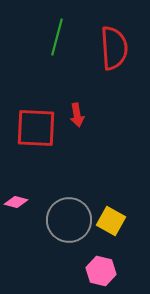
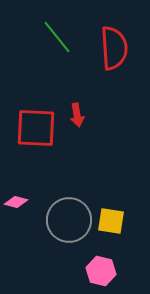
green line: rotated 54 degrees counterclockwise
yellow square: rotated 20 degrees counterclockwise
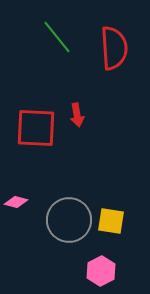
pink hexagon: rotated 20 degrees clockwise
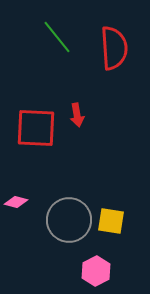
pink hexagon: moved 5 px left
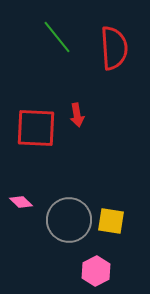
pink diamond: moved 5 px right; rotated 30 degrees clockwise
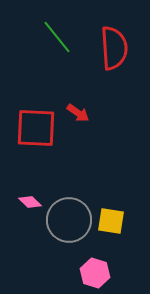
red arrow: moved 1 px right, 2 px up; rotated 45 degrees counterclockwise
pink diamond: moved 9 px right
pink hexagon: moved 1 px left, 2 px down; rotated 16 degrees counterclockwise
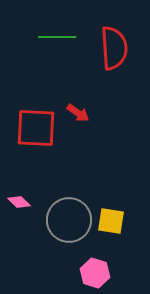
green line: rotated 51 degrees counterclockwise
pink diamond: moved 11 px left
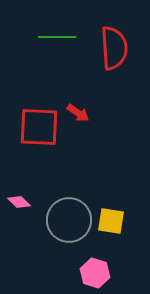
red square: moved 3 px right, 1 px up
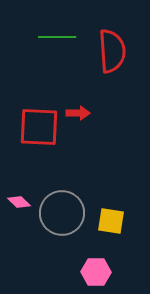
red semicircle: moved 2 px left, 3 px down
red arrow: rotated 35 degrees counterclockwise
gray circle: moved 7 px left, 7 px up
pink hexagon: moved 1 px right, 1 px up; rotated 16 degrees counterclockwise
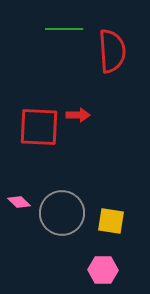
green line: moved 7 px right, 8 px up
red arrow: moved 2 px down
pink hexagon: moved 7 px right, 2 px up
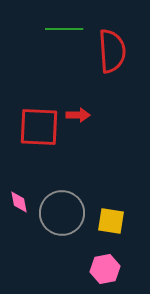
pink diamond: rotated 35 degrees clockwise
pink hexagon: moved 2 px right, 1 px up; rotated 12 degrees counterclockwise
